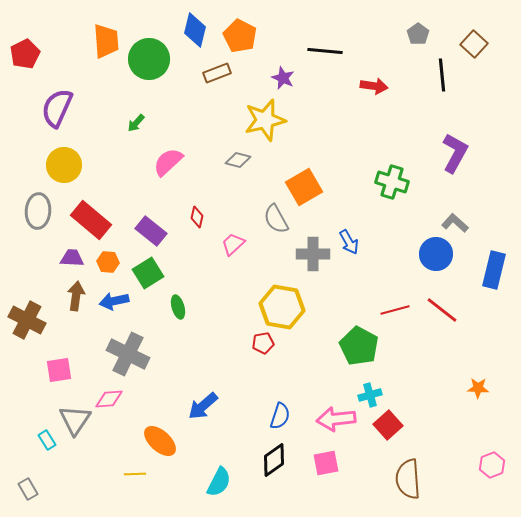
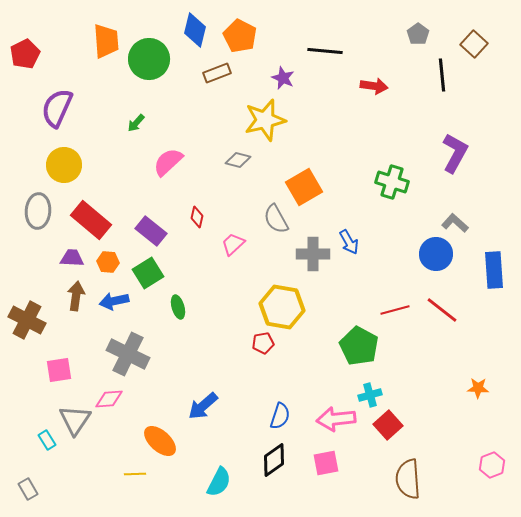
blue rectangle at (494, 270): rotated 18 degrees counterclockwise
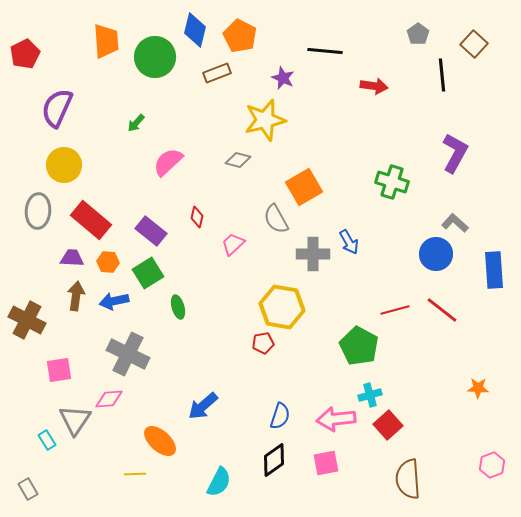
green circle at (149, 59): moved 6 px right, 2 px up
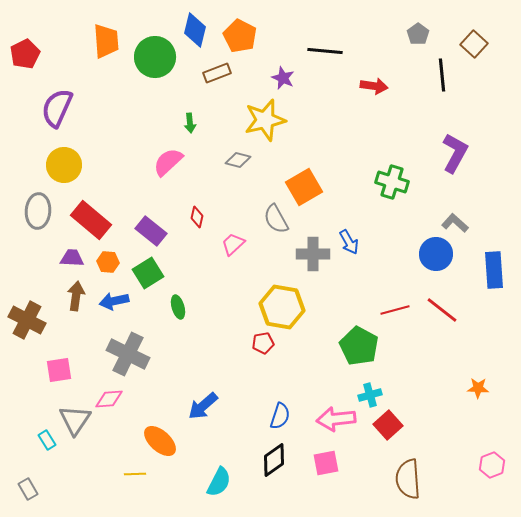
green arrow at (136, 123): moved 54 px right; rotated 48 degrees counterclockwise
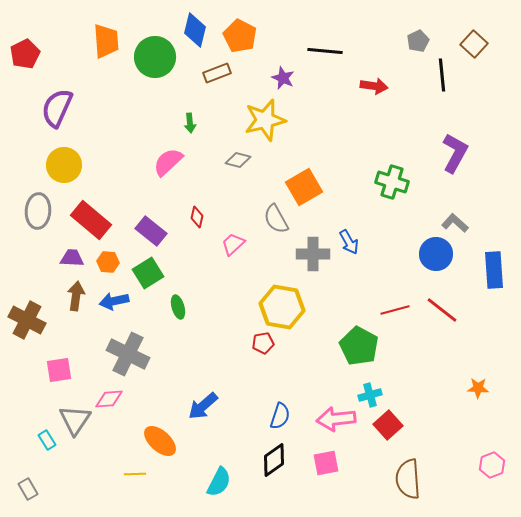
gray pentagon at (418, 34): moved 7 px down; rotated 10 degrees clockwise
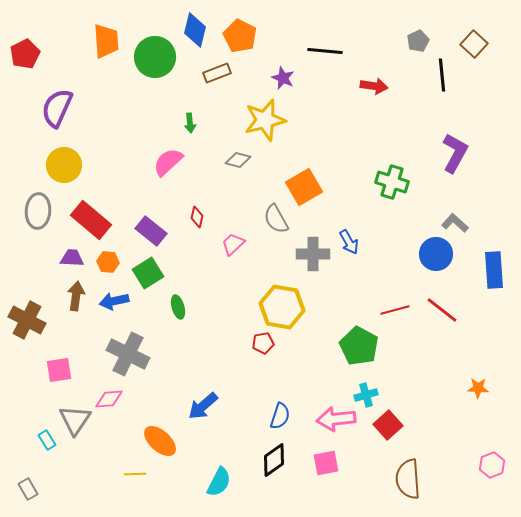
cyan cross at (370, 395): moved 4 px left
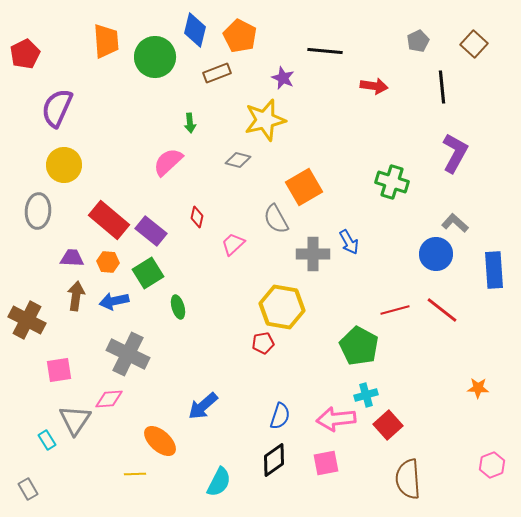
black line at (442, 75): moved 12 px down
red rectangle at (91, 220): moved 18 px right
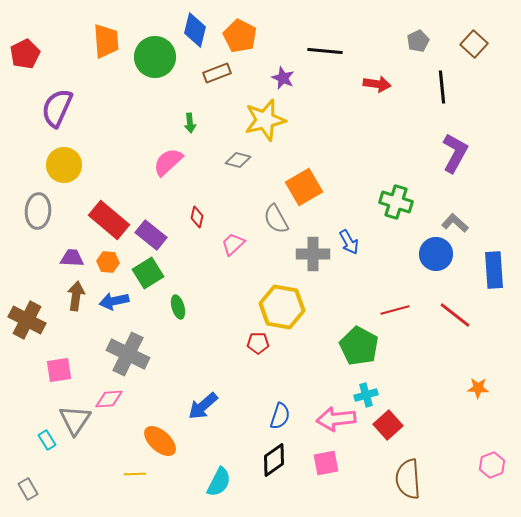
red arrow at (374, 86): moved 3 px right, 2 px up
green cross at (392, 182): moved 4 px right, 20 px down
purple rectangle at (151, 231): moved 4 px down
red line at (442, 310): moved 13 px right, 5 px down
red pentagon at (263, 343): moved 5 px left; rotated 10 degrees clockwise
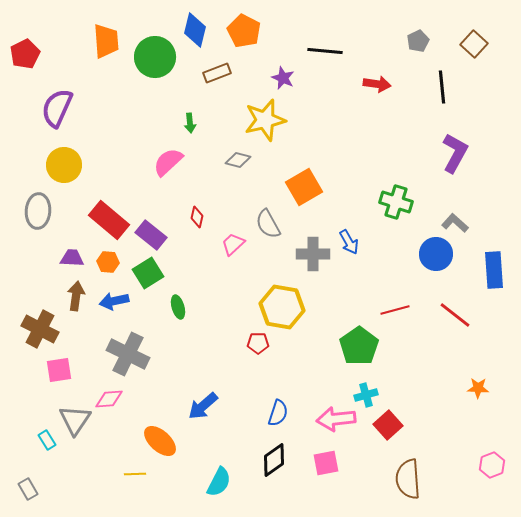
orange pentagon at (240, 36): moved 4 px right, 5 px up
gray semicircle at (276, 219): moved 8 px left, 5 px down
brown cross at (27, 320): moved 13 px right, 9 px down
green pentagon at (359, 346): rotated 9 degrees clockwise
blue semicircle at (280, 416): moved 2 px left, 3 px up
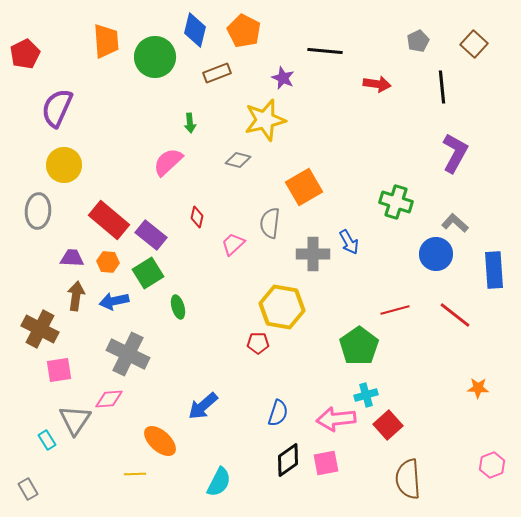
gray semicircle at (268, 224): moved 2 px right, 1 px up; rotated 36 degrees clockwise
black diamond at (274, 460): moved 14 px right
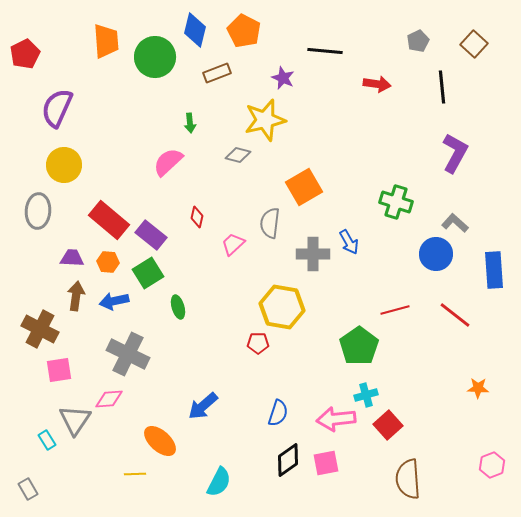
gray diamond at (238, 160): moved 5 px up
